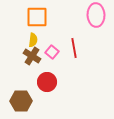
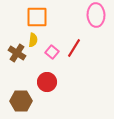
red line: rotated 42 degrees clockwise
brown cross: moved 15 px left, 3 px up
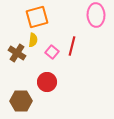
orange square: rotated 15 degrees counterclockwise
red line: moved 2 px left, 2 px up; rotated 18 degrees counterclockwise
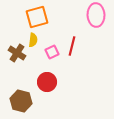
pink square: rotated 24 degrees clockwise
brown hexagon: rotated 15 degrees clockwise
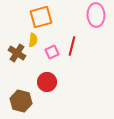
orange square: moved 4 px right
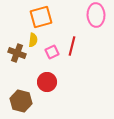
brown cross: rotated 12 degrees counterclockwise
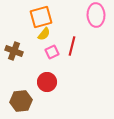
yellow semicircle: moved 11 px right, 6 px up; rotated 32 degrees clockwise
brown cross: moved 3 px left, 2 px up
brown hexagon: rotated 20 degrees counterclockwise
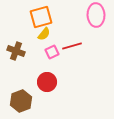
red line: rotated 60 degrees clockwise
brown cross: moved 2 px right
brown hexagon: rotated 15 degrees counterclockwise
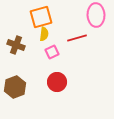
yellow semicircle: rotated 32 degrees counterclockwise
red line: moved 5 px right, 8 px up
brown cross: moved 6 px up
red circle: moved 10 px right
brown hexagon: moved 6 px left, 14 px up
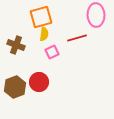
red circle: moved 18 px left
